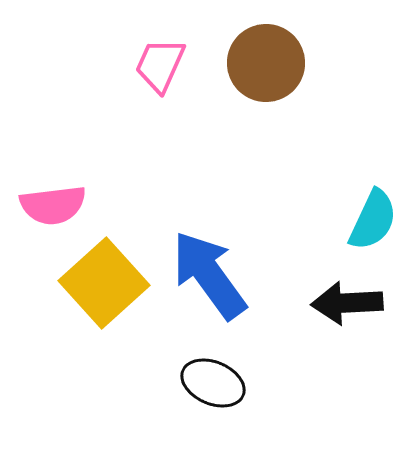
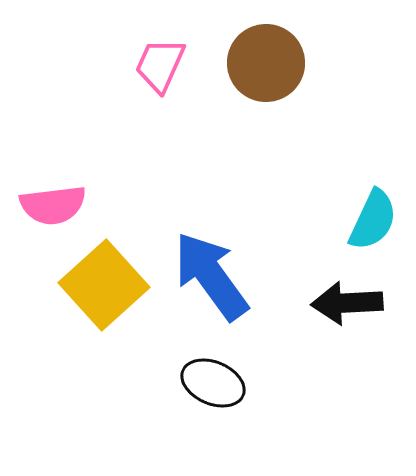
blue arrow: moved 2 px right, 1 px down
yellow square: moved 2 px down
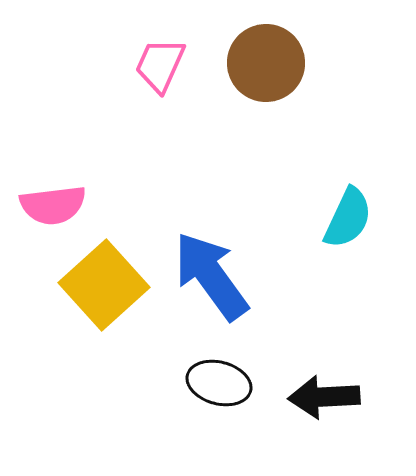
cyan semicircle: moved 25 px left, 2 px up
black arrow: moved 23 px left, 94 px down
black ellipse: moved 6 px right; rotated 8 degrees counterclockwise
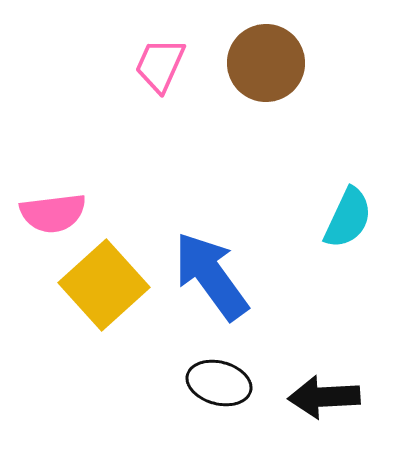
pink semicircle: moved 8 px down
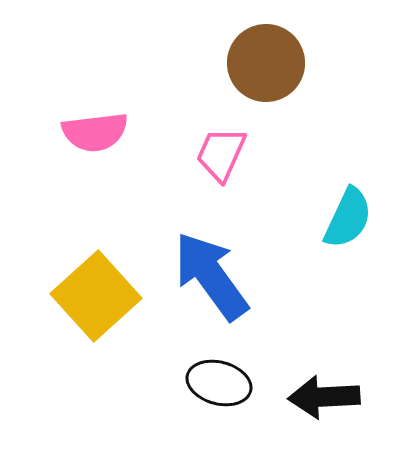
pink trapezoid: moved 61 px right, 89 px down
pink semicircle: moved 42 px right, 81 px up
yellow square: moved 8 px left, 11 px down
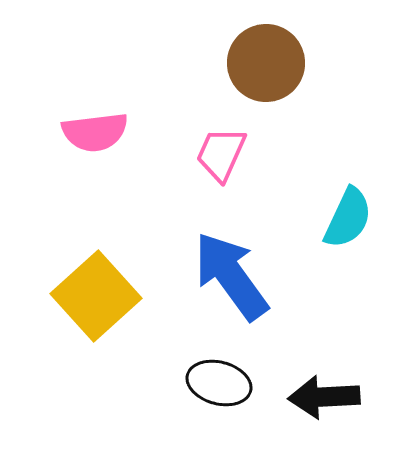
blue arrow: moved 20 px right
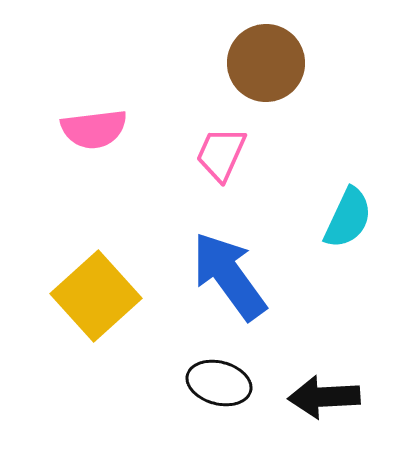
pink semicircle: moved 1 px left, 3 px up
blue arrow: moved 2 px left
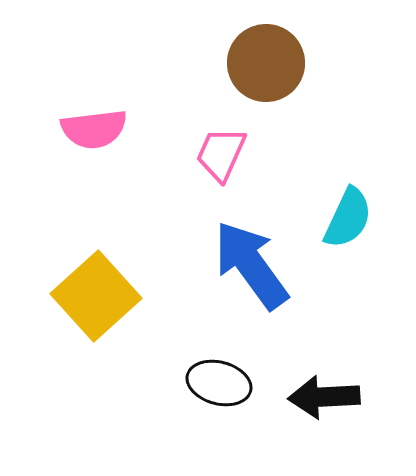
blue arrow: moved 22 px right, 11 px up
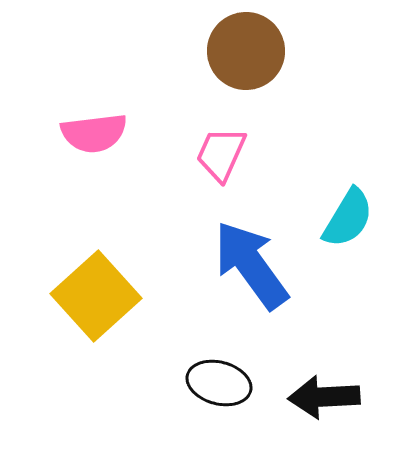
brown circle: moved 20 px left, 12 px up
pink semicircle: moved 4 px down
cyan semicircle: rotated 6 degrees clockwise
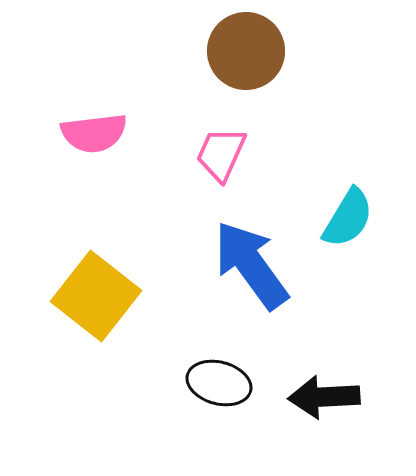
yellow square: rotated 10 degrees counterclockwise
